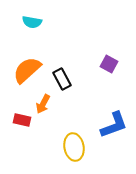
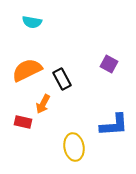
orange semicircle: rotated 16 degrees clockwise
red rectangle: moved 1 px right, 2 px down
blue L-shape: rotated 16 degrees clockwise
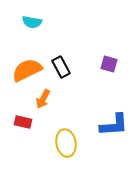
purple square: rotated 12 degrees counterclockwise
black rectangle: moved 1 px left, 12 px up
orange arrow: moved 5 px up
yellow ellipse: moved 8 px left, 4 px up
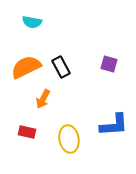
orange semicircle: moved 1 px left, 3 px up
red rectangle: moved 4 px right, 10 px down
yellow ellipse: moved 3 px right, 4 px up
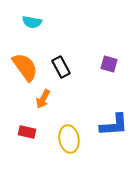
orange semicircle: moved 1 px left; rotated 80 degrees clockwise
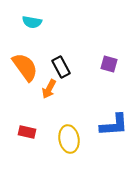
orange arrow: moved 6 px right, 10 px up
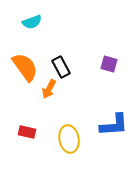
cyan semicircle: rotated 30 degrees counterclockwise
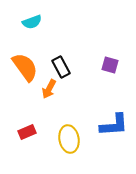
purple square: moved 1 px right, 1 px down
red rectangle: rotated 36 degrees counterclockwise
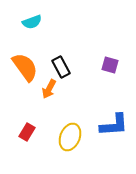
red rectangle: rotated 36 degrees counterclockwise
yellow ellipse: moved 1 px right, 2 px up; rotated 32 degrees clockwise
